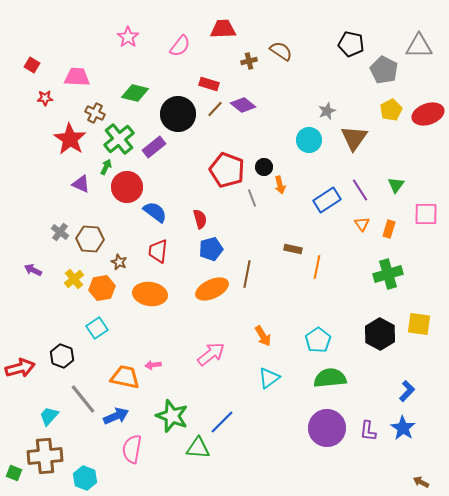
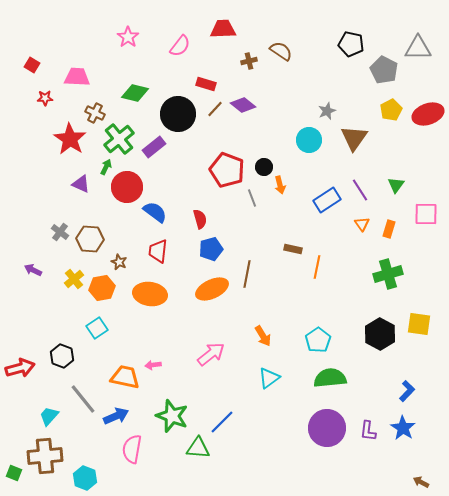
gray triangle at (419, 46): moved 1 px left, 2 px down
red rectangle at (209, 84): moved 3 px left
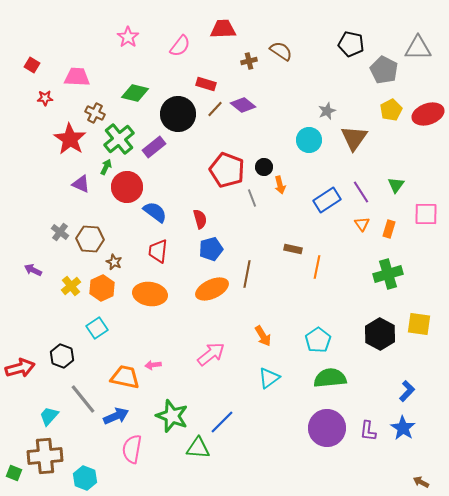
purple line at (360, 190): moved 1 px right, 2 px down
brown star at (119, 262): moved 5 px left
yellow cross at (74, 279): moved 3 px left, 7 px down
orange hexagon at (102, 288): rotated 15 degrees counterclockwise
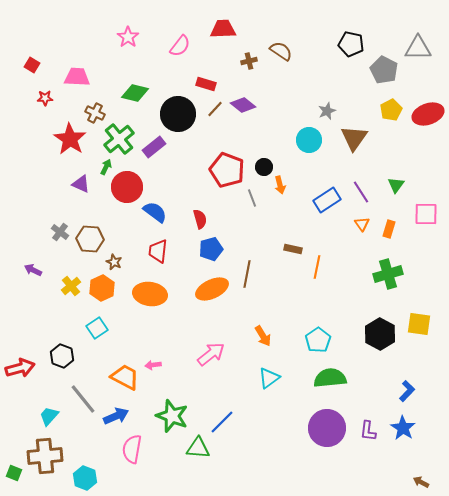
orange trapezoid at (125, 377): rotated 16 degrees clockwise
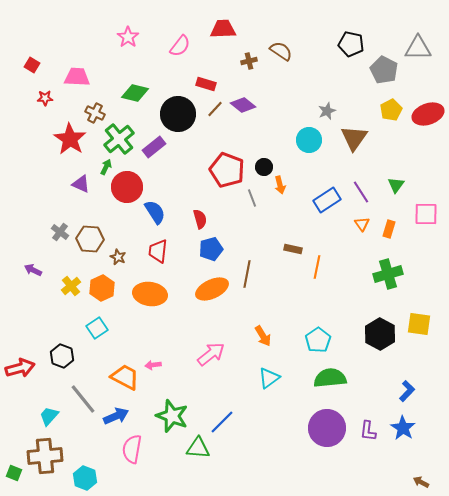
blue semicircle at (155, 212): rotated 20 degrees clockwise
brown star at (114, 262): moved 4 px right, 5 px up
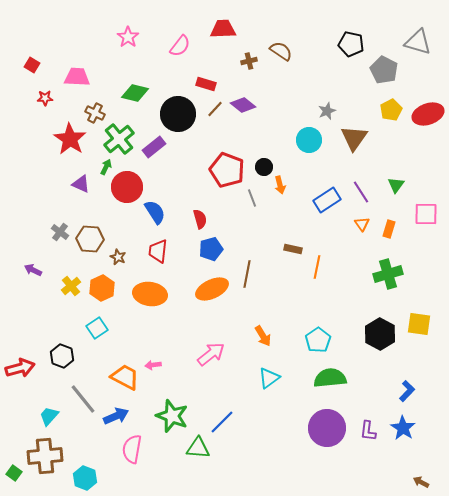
gray triangle at (418, 48): moved 6 px up; rotated 16 degrees clockwise
green square at (14, 473): rotated 14 degrees clockwise
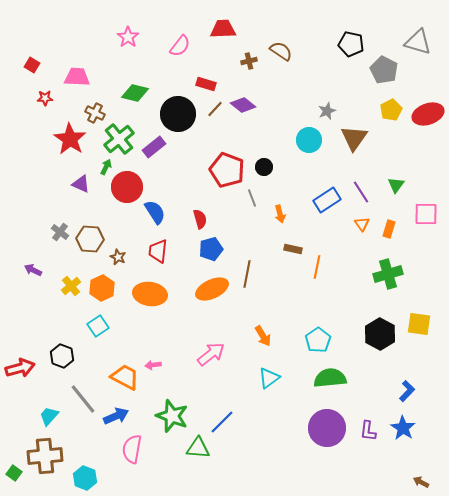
orange arrow at (280, 185): moved 29 px down
cyan square at (97, 328): moved 1 px right, 2 px up
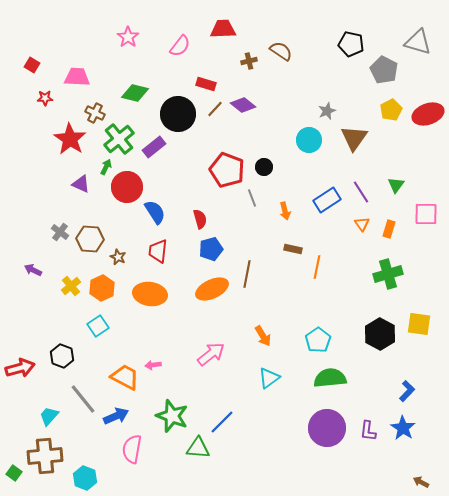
orange arrow at (280, 214): moved 5 px right, 3 px up
